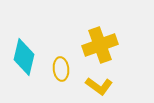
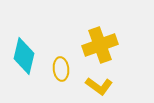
cyan diamond: moved 1 px up
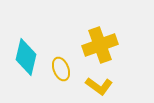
cyan diamond: moved 2 px right, 1 px down
yellow ellipse: rotated 15 degrees counterclockwise
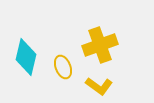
yellow ellipse: moved 2 px right, 2 px up
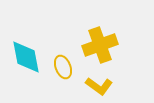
cyan diamond: rotated 24 degrees counterclockwise
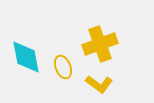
yellow cross: moved 1 px up
yellow L-shape: moved 2 px up
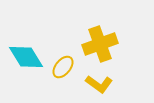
cyan diamond: rotated 21 degrees counterclockwise
yellow ellipse: rotated 60 degrees clockwise
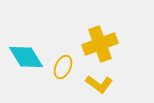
yellow ellipse: rotated 15 degrees counterclockwise
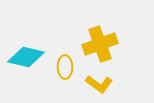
cyan diamond: rotated 45 degrees counterclockwise
yellow ellipse: moved 2 px right; rotated 25 degrees counterclockwise
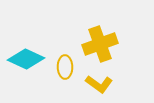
cyan diamond: moved 2 px down; rotated 12 degrees clockwise
